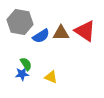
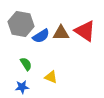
gray hexagon: moved 1 px right, 2 px down
blue star: moved 13 px down
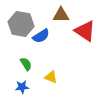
brown triangle: moved 18 px up
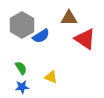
brown triangle: moved 8 px right, 3 px down
gray hexagon: moved 1 px right, 1 px down; rotated 20 degrees clockwise
red triangle: moved 8 px down
green semicircle: moved 5 px left, 4 px down
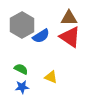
red triangle: moved 15 px left, 2 px up
green semicircle: moved 1 px down; rotated 32 degrees counterclockwise
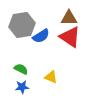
gray hexagon: rotated 20 degrees clockwise
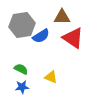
brown triangle: moved 7 px left, 1 px up
red triangle: moved 3 px right, 1 px down
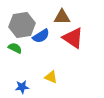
green semicircle: moved 6 px left, 21 px up
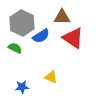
gray hexagon: moved 2 px up; rotated 25 degrees counterclockwise
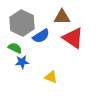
blue star: moved 25 px up
